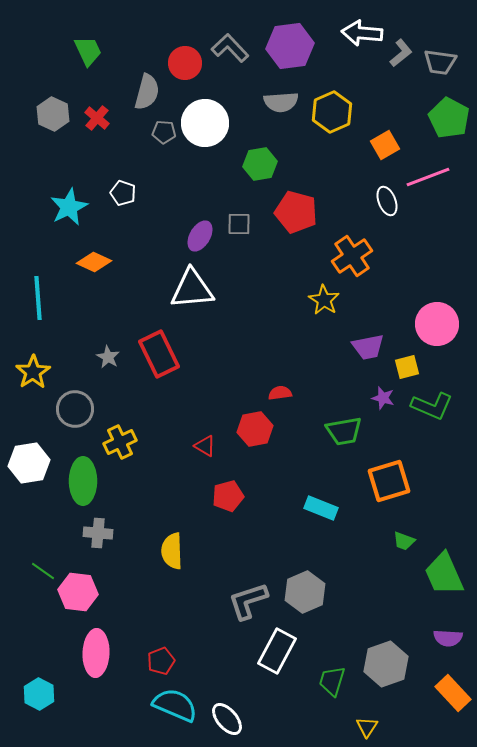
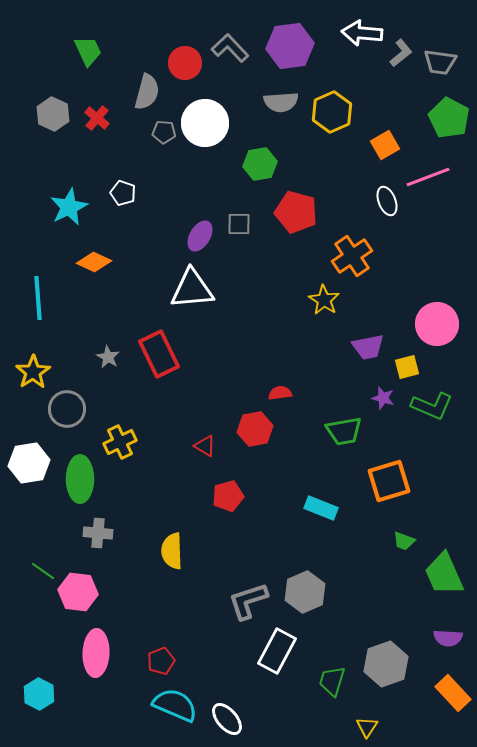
gray circle at (75, 409): moved 8 px left
green ellipse at (83, 481): moved 3 px left, 2 px up
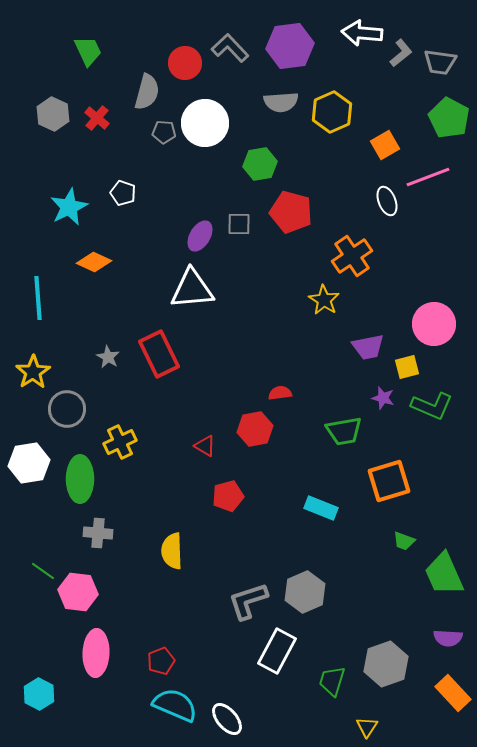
red pentagon at (296, 212): moved 5 px left
pink circle at (437, 324): moved 3 px left
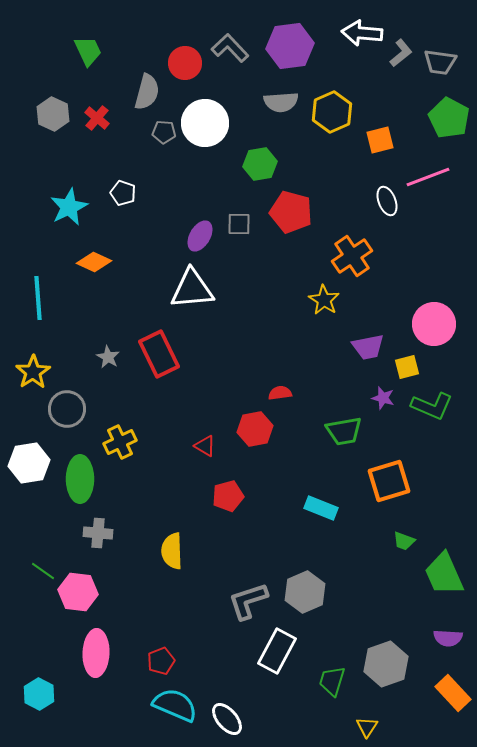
orange square at (385, 145): moved 5 px left, 5 px up; rotated 16 degrees clockwise
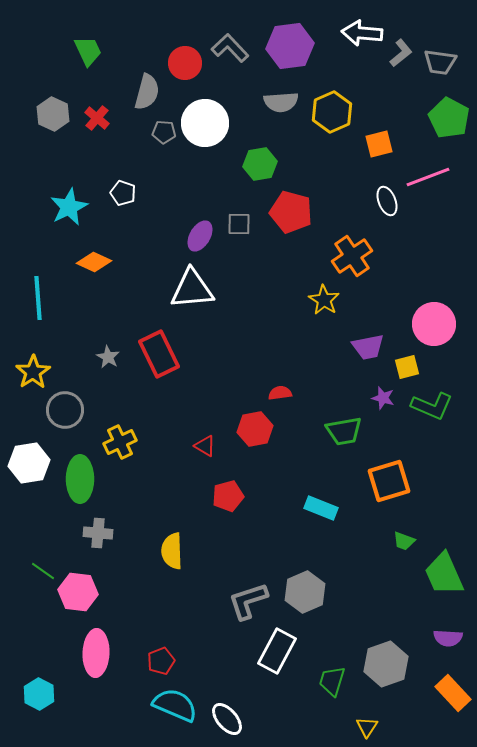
orange square at (380, 140): moved 1 px left, 4 px down
gray circle at (67, 409): moved 2 px left, 1 px down
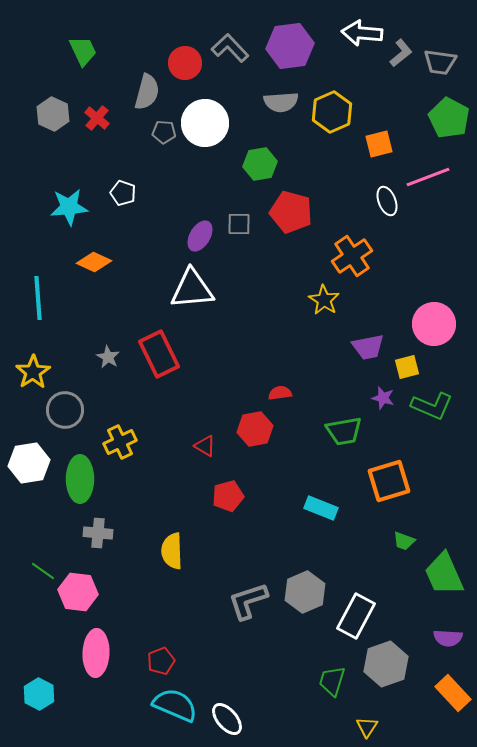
green trapezoid at (88, 51): moved 5 px left
cyan star at (69, 207): rotated 21 degrees clockwise
white rectangle at (277, 651): moved 79 px right, 35 px up
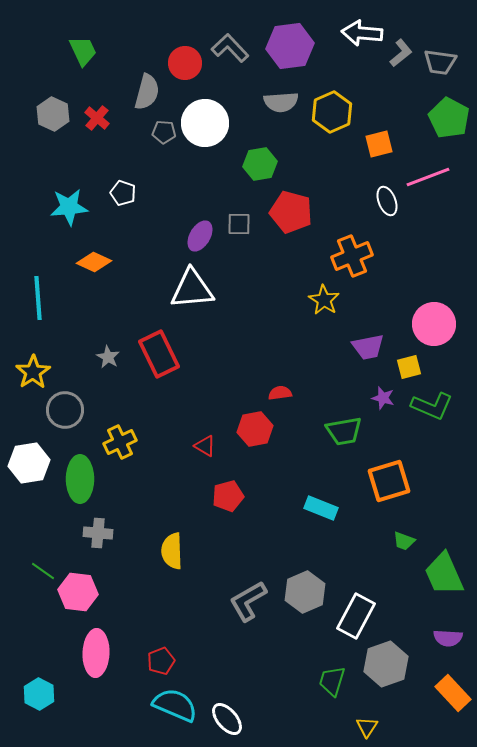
orange cross at (352, 256): rotated 12 degrees clockwise
yellow square at (407, 367): moved 2 px right
gray L-shape at (248, 601): rotated 12 degrees counterclockwise
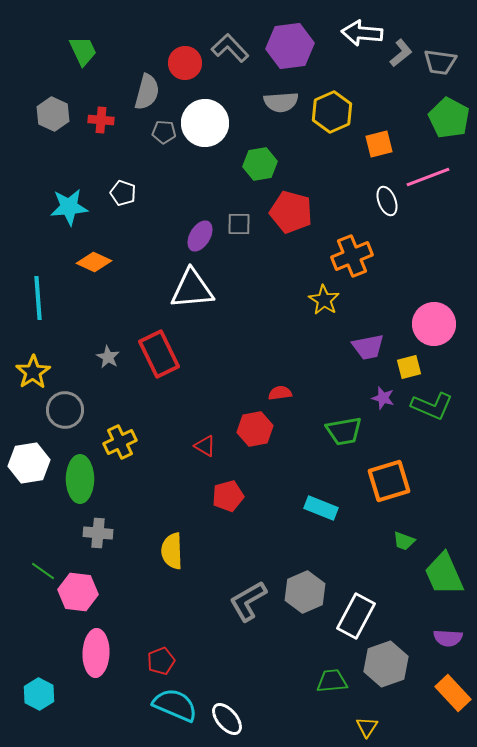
red cross at (97, 118): moved 4 px right, 2 px down; rotated 35 degrees counterclockwise
green trapezoid at (332, 681): rotated 68 degrees clockwise
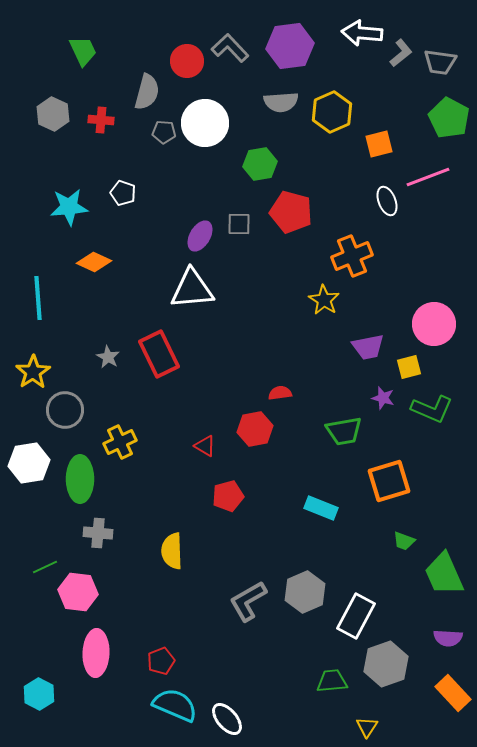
red circle at (185, 63): moved 2 px right, 2 px up
green L-shape at (432, 406): moved 3 px down
green line at (43, 571): moved 2 px right, 4 px up; rotated 60 degrees counterclockwise
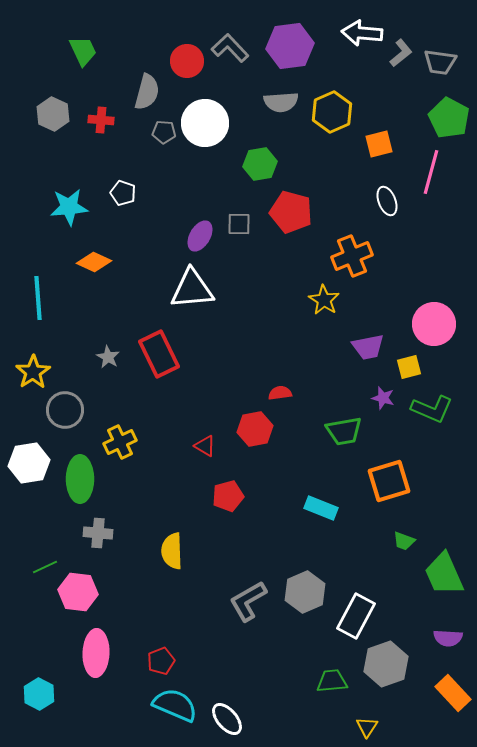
pink line at (428, 177): moved 3 px right, 5 px up; rotated 54 degrees counterclockwise
